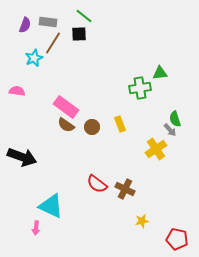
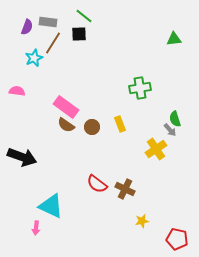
purple semicircle: moved 2 px right, 2 px down
green triangle: moved 14 px right, 34 px up
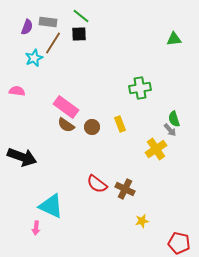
green line: moved 3 px left
green semicircle: moved 1 px left
red pentagon: moved 2 px right, 4 px down
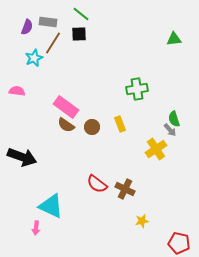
green line: moved 2 px up
green cross: moved 3 px left, 1 px down
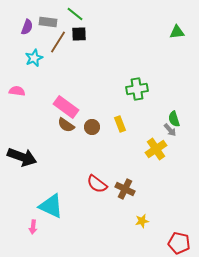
green line: moved 6 px left
green triangle: moved 3 px right, 7 px up
brown line: moved 5 px right, 1 px up
pink arrow: moved 3 px left, 1 px up
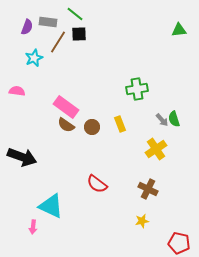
green triangle: moved 2 px right, 2 px up
gray arrow: moved 8 px left, 10 px up
brown cross: moved 23 px right
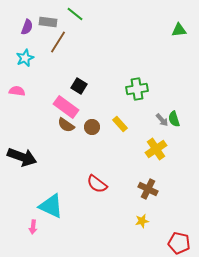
black square: moved 52 px down; rotated 35 degrees clockwise
cyan star: moved 9 px left
yellow rectangle: rotated 21 degrees counterclockwise
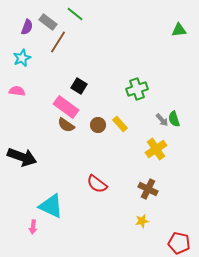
gray rectangle: rotated 30 degrees clockwise
cyan star: moved 3 px left
green cross: rotated 10 degrees counterclockwise
brown circle: moved 6 px right, 2 px up
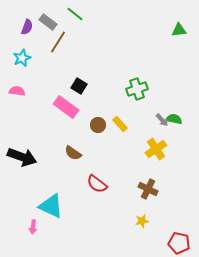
green semicircle: rotated 119 degrees clockwise
brown semicircle: moved 7 px right, 28 px down
